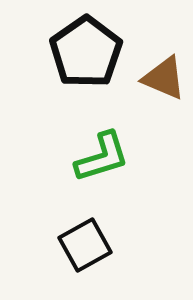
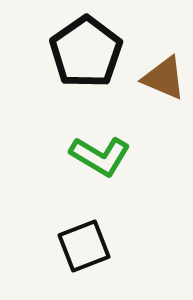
green L-shape: moved 2 px left, 1 px up; rotated 48 degrees clockwise
black square: moved 1 px left, 1 px down; rotated 8 degrees clockwise
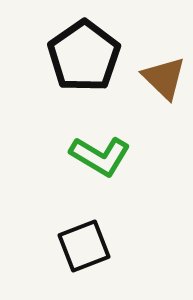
black pentagon: moved 2 px left, 4 px down
brown triangle: rotated 21 degrees clockwise
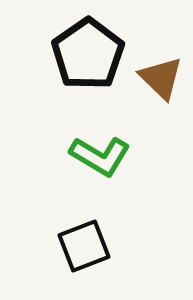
black pentagon: moved 4 px right, 2 px up
brown triangle: moved 3 px left
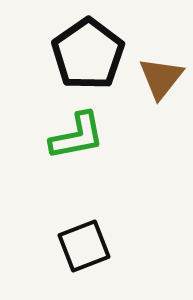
brown triangle: rotated 24 degrees clockwise
green L-shape: moved 23 px left, 20 px up; rotated 42 degrees counterclockwise
